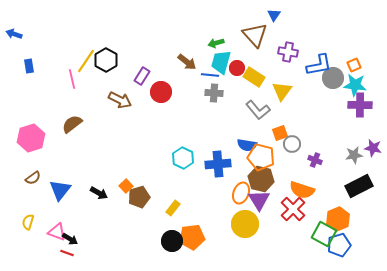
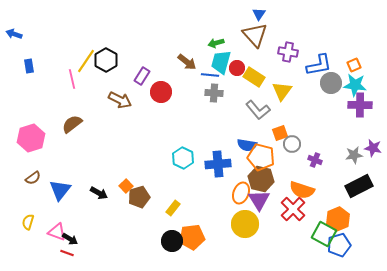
blue triangle at (274, 15): moved 15 px left, 1 px up
gray circle at (333, 78): moved 2 px left, 5 px down
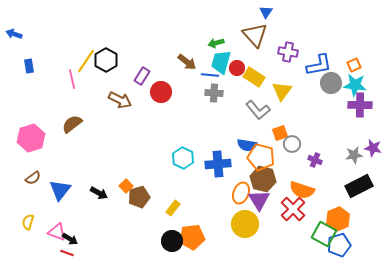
blue triangle at (259, 14): moved 7 px right, 2 px up
brown hexagon at (261, 179): moved 2 px right
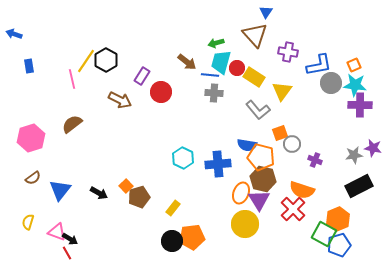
red line at (67, 253): rotated 40 degrees clockwise
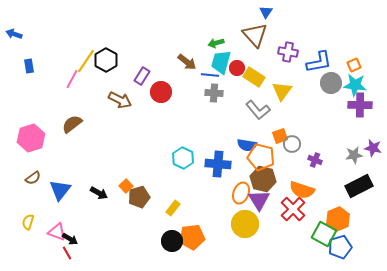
blue L-shape at (319, 65): moved 3 px up
pink line at (72, 79): rotated 42 degrees clockwise
orange square at (280, 133): moved 3 px down
blue cross at (218, 164): rotated 10 degrees clockwise
blue pentagon at (339, 245): moved 1 px right, 2 px down
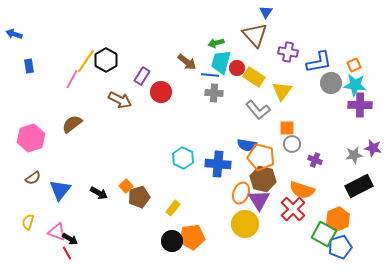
orange square at (280, 136): moved 7 px right, 8 px up; rotated 21 degrees clockwise
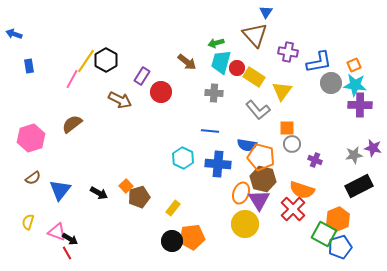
blue line at (210, 75): moved 56 px down
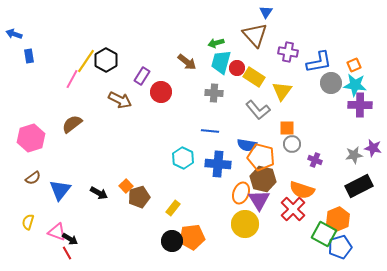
blue rectangle at (29, 66): moved 10 px up
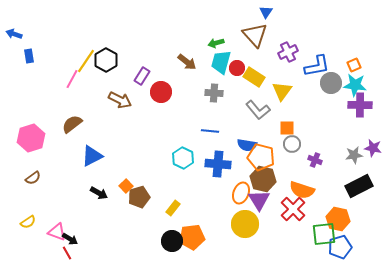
purple cross at (288, 52): rotated 36 degrees counterclockwise
blue L-shape at (319, 62): moved 2 px left, 4 px down
blue triangle at (60, 190): moved 32 px right, 34 px up; rotated 25 degrees clockwise
orange hexagon at (338, 219): rotated 25 degrees counterclockwise
yellow semicircle at (28, 222): rotated 140 degrees counterclockwise
green square at (324, 234): rotated 35 degrees counterclockwise
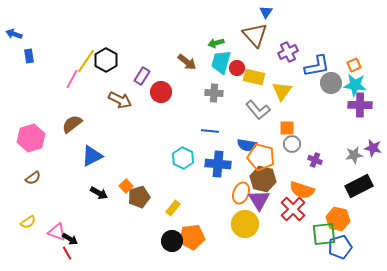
yellow rectangle at (254, 77): rotated 20 degrees counterclockwise
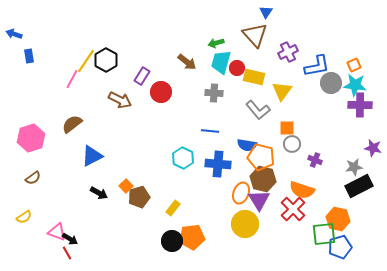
gray star at (354, 155): moved 12 px down
yellow semicircle at (28, 222): moved 4 px left, 5 px up
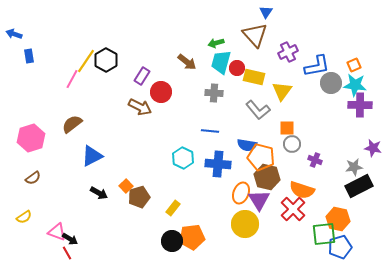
brown arrow at (120, 100): moved 20 px right, 7 px down
brown hexagon at (263, 179): moved 4 px right, 2 px up
